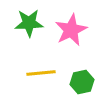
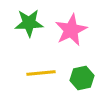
green hexagon: moved 4 px up
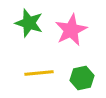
green star: rotated 20 degrees clockwise
yellow line: moved 2 px left
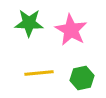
green star: rotated 16 degrees counterclockwise
pink star: rotated 16 degrees counterclockwise
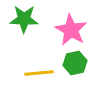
green star: moved 5 px left, 4 px up
green hexagon: moved 7 px left, 15 px up
